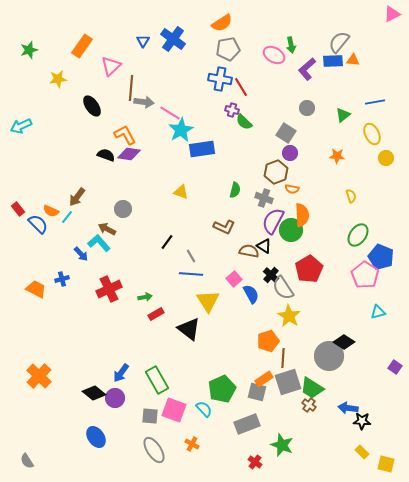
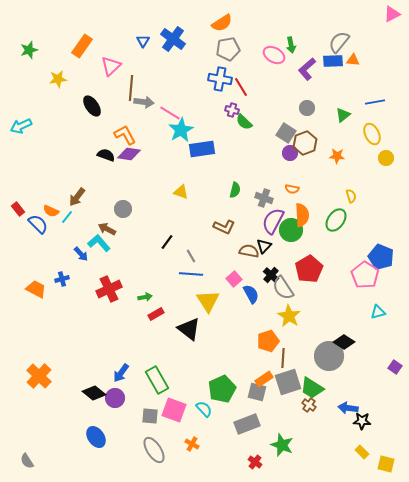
brown hexagon at (276, 172): moved 29 px right, 29 px up
green ellipse at (358, 235): moved 22 px left, 15 px up
black triangle at (264, 246): rotated 42 degrees clockwise
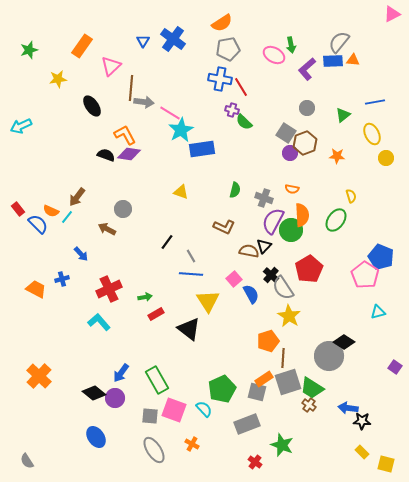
cyan L-shape at (99, 243): moved 79 px down
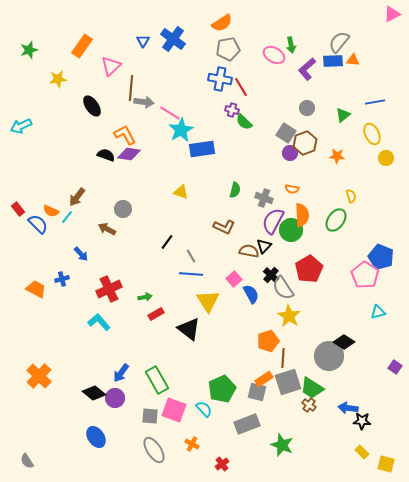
red cross at (255, 462): moved 33 px left, 2 px down; rotated 16 degrees clockwise
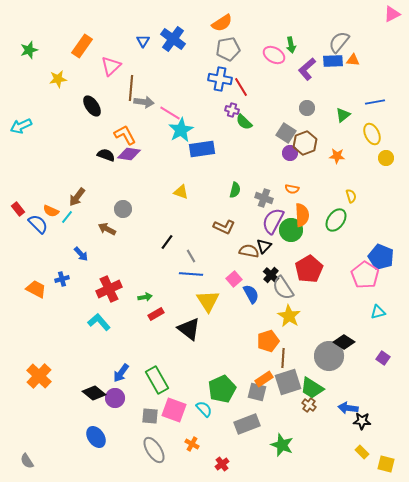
purple square at (395, 367): moved 12 px left, 9 px up
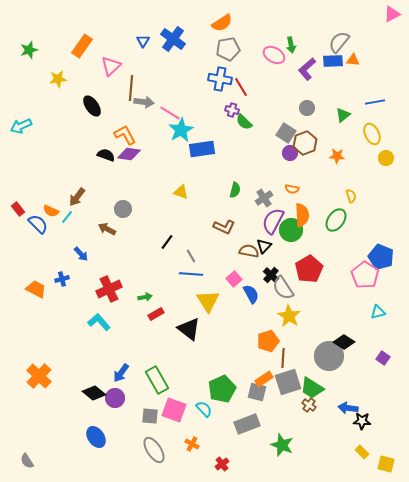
gray cross at (264, 198): rotated 36 degrees clockwise
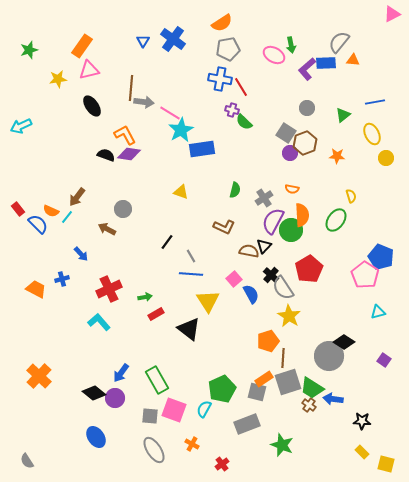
blue rectangle at (333, 61): moved 7 px left, 2 px down
pink triangle at (111, 66): moved 22 px left, 4 px down; rotated 30 degrees clockwise
purple square at (383, 358): moved 1 px right, 2 px down
blue arrow at (348, 408): moved 15 px left, 9 px up
cyan semicircle at (204, 409): rotated 108 degrees counterclockwise
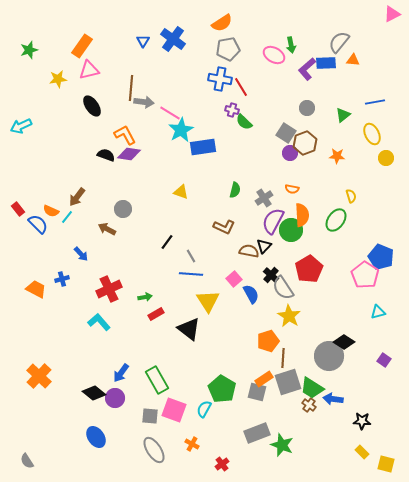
blue rectangle at (202, 149): moved 1 px right, 2 px up
green pentagon at (222, 389): rotated 16 degrees counterclockwise
gray rectangle at (247, 424): moved 10 px right, 9 px down
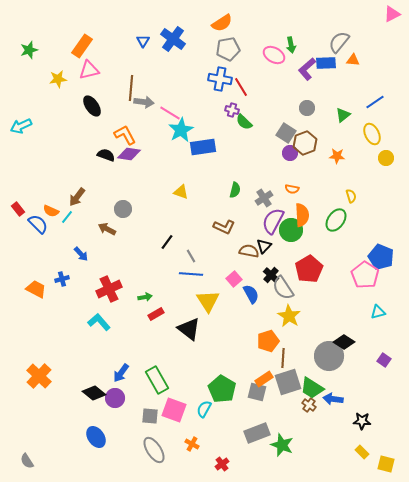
blue line at (375, 102): rotated 24 degrees counterclockwise
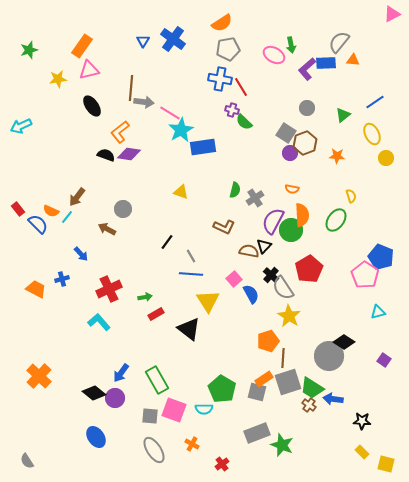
orange L-shape at (125, 135): moved 5 px left, 3 px up; rotated 100 degrees counterclockwise
gray cross at (264, 198): moved 9 px left
cyan semicircle at (204, 409): rotated 120 degrees counterclockwise
